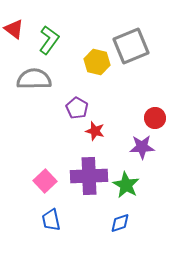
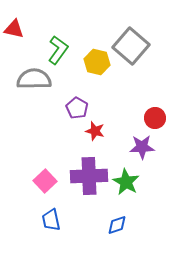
red triangle: rotated 25 degrees counterclockwise
green L-shape: moved 9 px right, 10 px down
gray square: rotated 27 degrees counterclockwise
green star: moved 3 px up
blue diamond: moved 3 px left, 2 px down
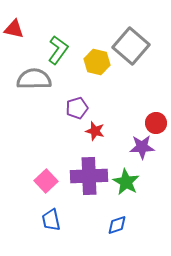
purple pentagon: rotated 25 degrees clockwise
red circle: moved 1 px right, 5 px down
pink square: moved 1 px right
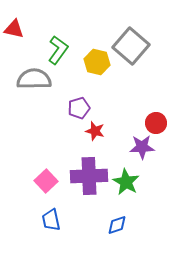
purple pentagon: moved 2 px right
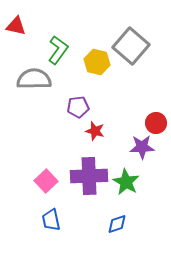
red triangle: moved 2 px right, 3 px up
purple pentagon: moved 1 px left, 1 px up; rotated 10 degrees clockwise
blue diamond: moved 1 px up
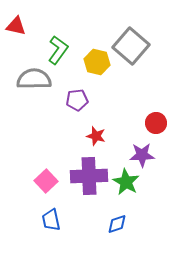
purple pentagon: moved 1 px left, 7 px up
red star: moved 1 px right, 5 px down
purple star: moved 8 px down
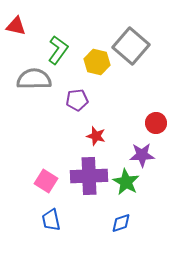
pink square: rotated 15 degrees counterclockwise
blue diamond: moved 4 px right, 1 px up
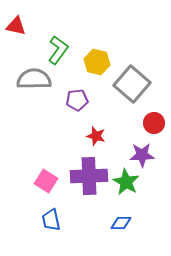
gray square: moved 1 px right, 38 px down
red circle: moved 2 px left
blue diamond: rotated 20 degrees clockwise
